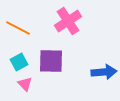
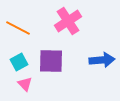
blue arrow: moved 2 px left, 12 px up
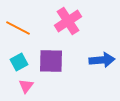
pink triangle: moved 1 px right, 2 px down; rotated 21 degrees clockwise
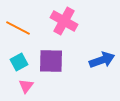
pink cross: moved 4 px left; rotated 28 degrees counterclockwise
blue arrow: rotated 15 degrees counterclockwise
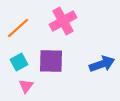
pink cross: moved 1 px left; rotated 32 degrees clockwise
orange line: rotated 70 degrees counterclockwise
blue arrow: moved 4 px down
